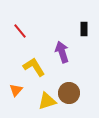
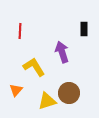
red line: rotated 42 degrees clockwise
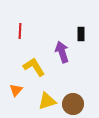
black rectangle: moved 3 px left, 5 px down
brown circle: moved 4 px right, 11 px down
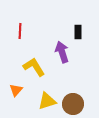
black rectangle: moved 3 px left, 2 px up
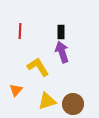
black rectangle: moved 17 px left
yellow L-shape: moved 4 px right
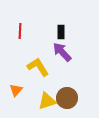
purple arrow: rotated 25 degrees counterclockwise
brown circle: moved 6 px left, 6 px up
